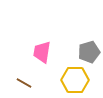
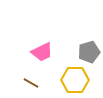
pink trapezoid: rotated 125 degrees counterclockwise
brown line: moved 7 px right
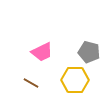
gray pentagon: rotated 30 degrees clockwise
